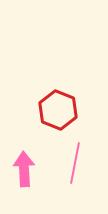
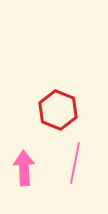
pink arrow: moved 1 px up
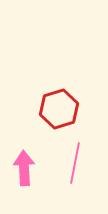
red hexagon: moved 1 px right, 1 px up; rotated 21 degrees clockwise
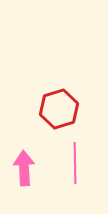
pink line: rotated 12 degrees counterclockwise
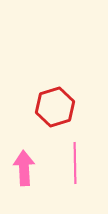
red hexagon: moved 4 px left, 2 px up
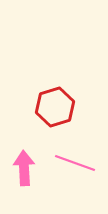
pink line: rotated 69 degrees counterclockwise
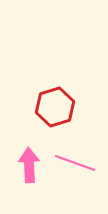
pink arrow: moved 5 px right, 3 px up
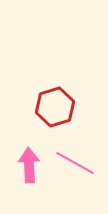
pink line: rotated 9 degrees clockwise
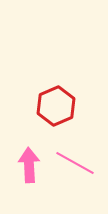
red hexagon: moved 1 px right, 1 px up; rotated 6 degrees counterclockwise
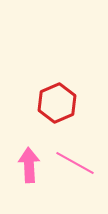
red hexagon: moved 1 px right, 3 px up
